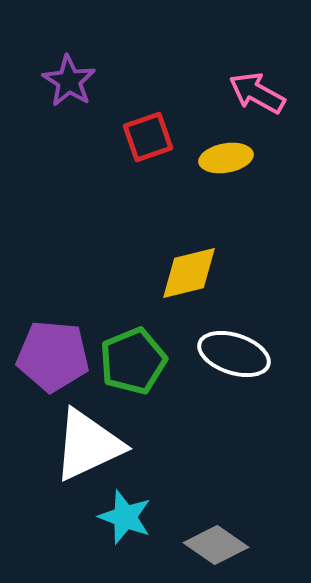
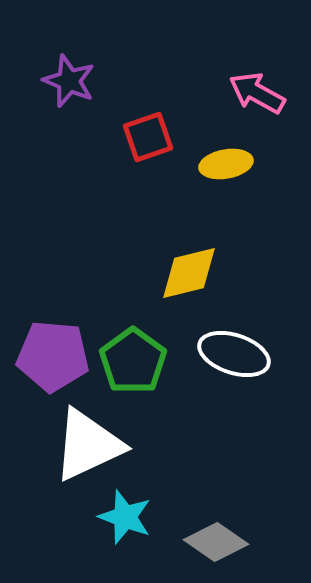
purple star: rotated 10 degrees counterclockwise
yellow ellipse: moved 6 px down
green pentagon: rotated 14 degrees counterclockwise
gray diamond: moved 3 px up
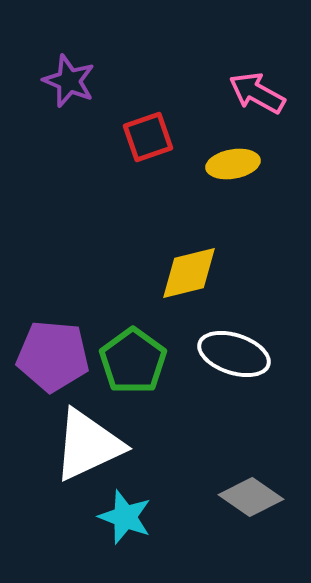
yellow ellipse: moved 7 px right
gray diamond: moved 35 px right, 45 px up
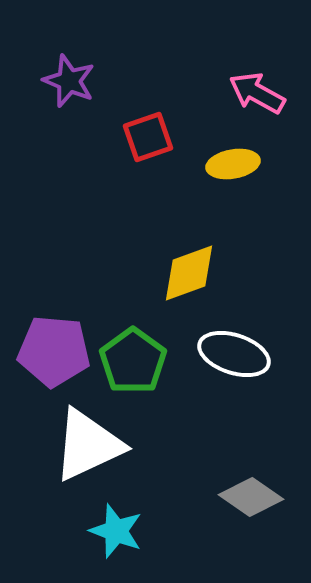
yellow diamond: rotated 6 degrees counterclockwise
purple pentagon: moved 1 px right, 5 px up
cyan star: moved 9 px left, 14 px down
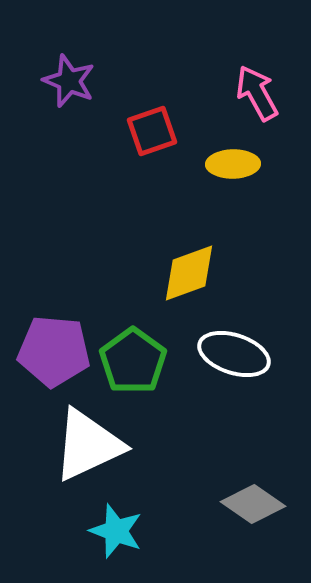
pink arrow: rotated 32 degrees clockwise
red square: moved 4 px right, 6 px up
yellow ellipse: rotated 9 degrees clockwise
gray diamond: moved 2 px right, 7 px down
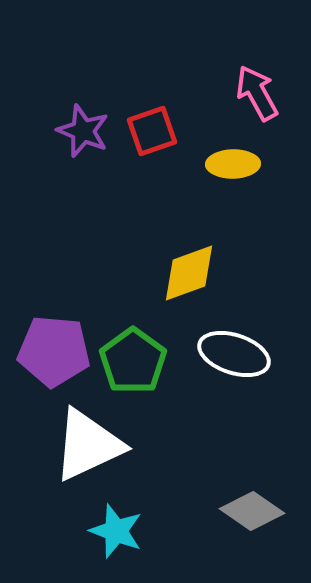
purple star: moved 14 px right, 50 px down
gray diamond: moved 1 px left, 7 px down
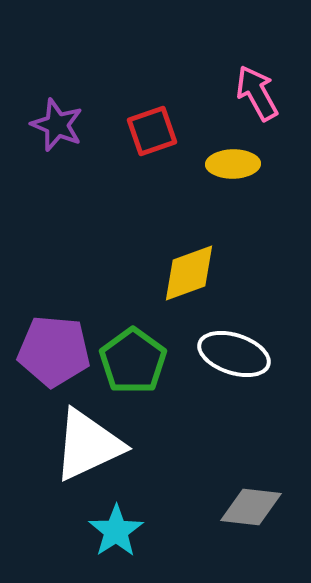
purple star: moved 26 px left, 6 px up
gray diamond: moved 1 px left, 4 px up; rotated 28 degrees counterclockwise
cyan star: rotated 18 degrees clockwise
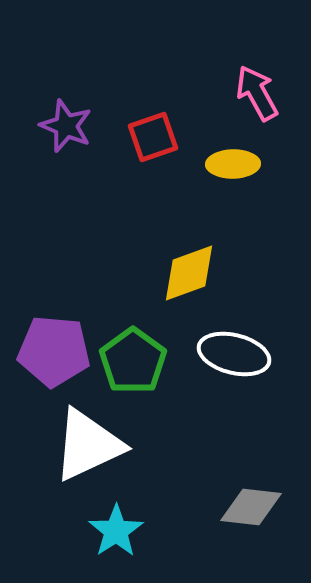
purple star: moved 9 px right, 1 px down
red square: moved 1 px right, 6 px down
white ellipse: rotated 4 degrees counterclockwise
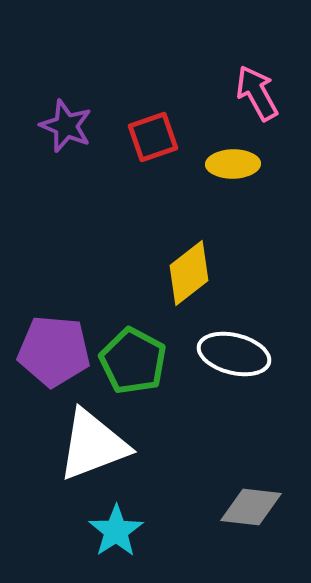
yellow diamond: rotated 18 degrees counterclockwise
green pentagon: rotated 8 degrees counterclockwise
white triangle: moved 5 px right; rotated 4 degrees clockwise
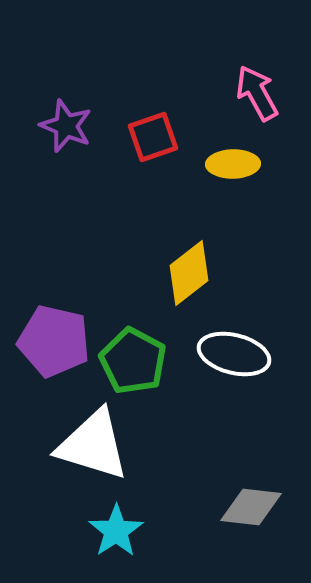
purple pentagon: moved 10 px up; rotated 8 degrees clockwise
white triangle: rotated 38 degrees clockwise
